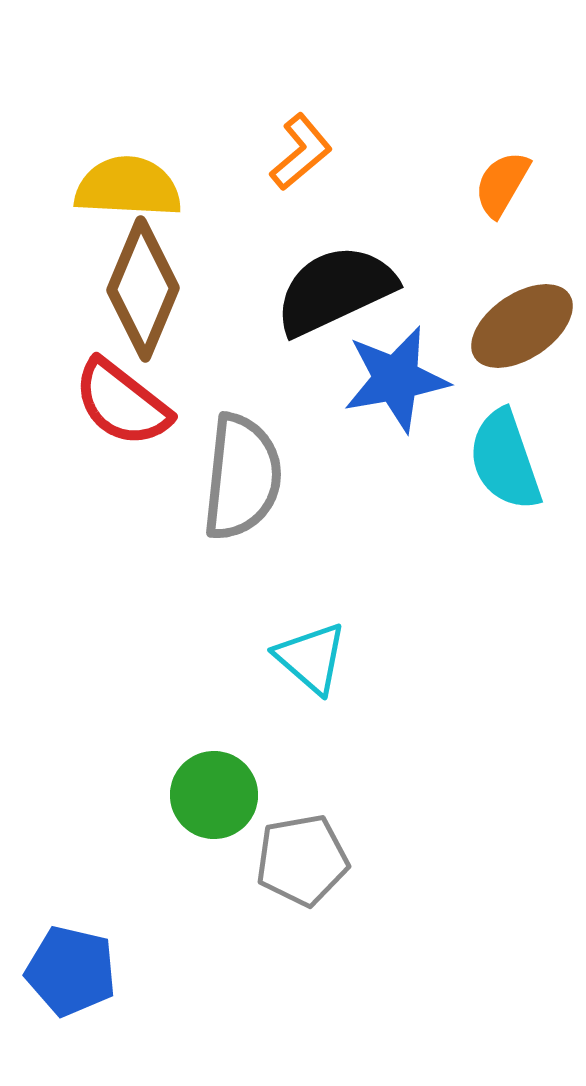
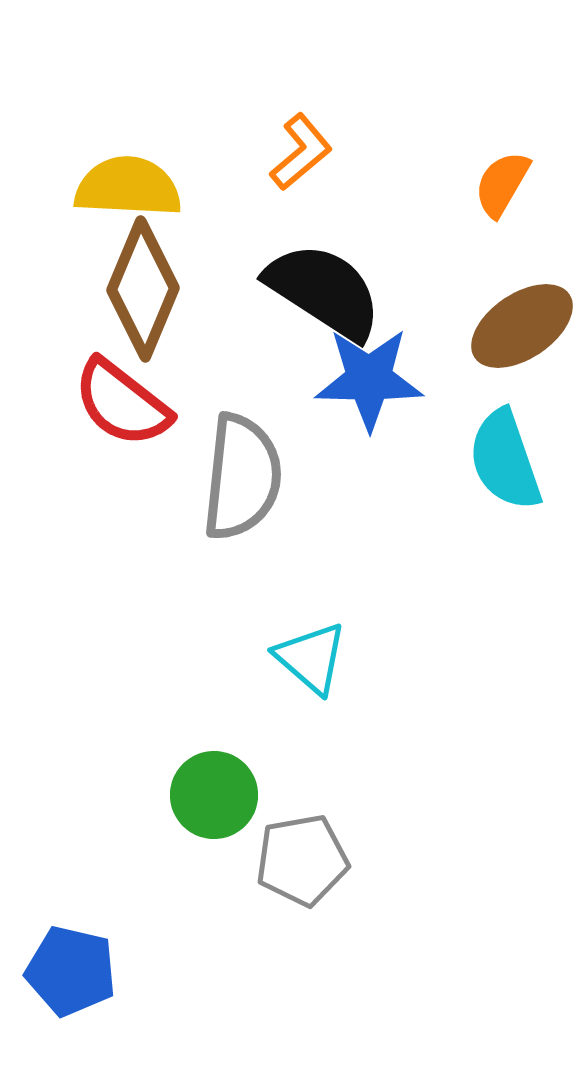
black semicircle: moved 11 px left, 1 px down; rotated 58 degrees clockwise
blue star: moved 27 px left; rotated 11 degrees clockwise
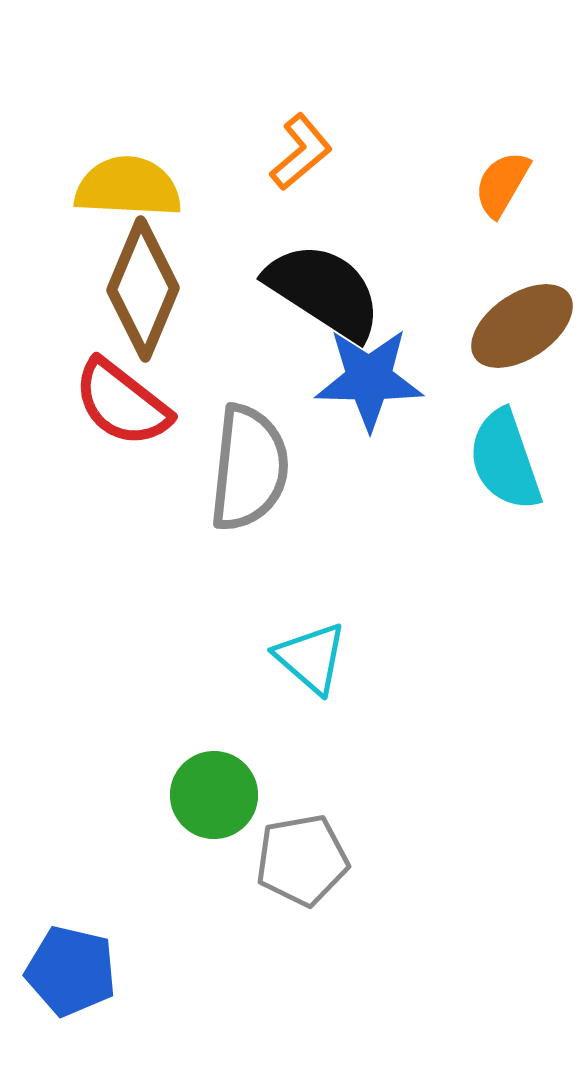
gray semicircle: moved 7 px right, 9 px up
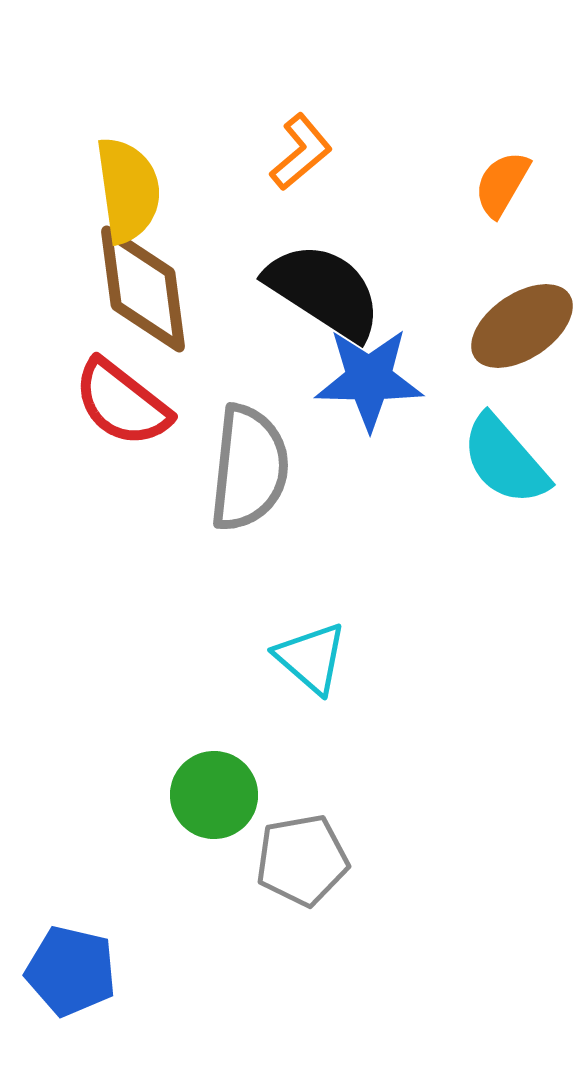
yellow semicircle: moved 3 px down; rotated 79 degrees clockwise
brown diamond: rotated 30 degrees counterclockwise
cyan semicircle: rotated 22 degrees counterclockwise
